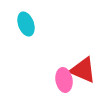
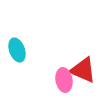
cyan ellipse: moved 9 px left, 26 px down
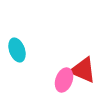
pink ellipse: rotated 30 degrees clockwise
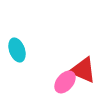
pink ellipse: moved 1 px right, 2 px down; rotated 20 degrees clockwise
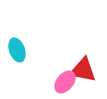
red triangle: rotated 12 degrees counterclockwise
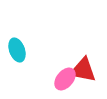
pink ellipse: moved 3 px up
